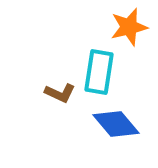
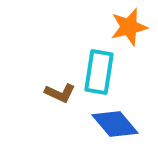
blue diamond: moved 1 px left
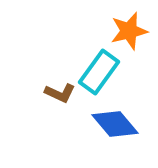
orange star: moved 4 px down
cyan rectangle: rotated 27 degrees clockwise
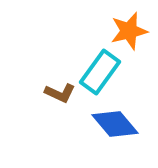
cyan rectangle: moved 1 px right
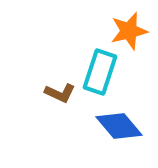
cyan rectangle: rotated 18 degrees counterclockwise
blue diamond: moved 4 px right, 2 px down
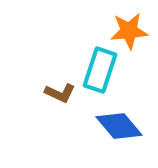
orange star: rotated 9 degrees clockwise
cyan rectangle: moved 2 px up
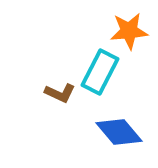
cyan rectangle: moved 2 px down; rotated 9 degrees clockwise
blue diamond: moved 6 px down
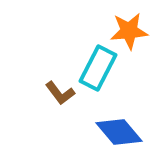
cyan rectangle: moved 2 px left, 4 px up
brown L-shape: rotated 28 degrees clockwise
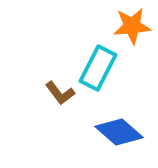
orange star: moved 3 px right, 5 px up
blue diamond: rotated 9 degrees counterclockwise
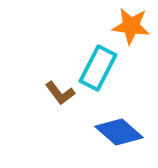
orange star: moved 1 px left; rotated 12 degrees clockwise
